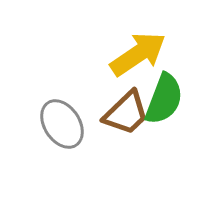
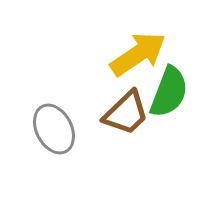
green semicircle: moved 5 px right, 7 px up
gray ellipse: moved 8 px left, 5 px down; rotated 6 degrees clockwise
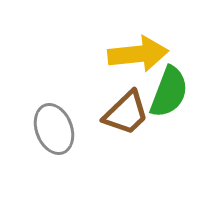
yellow arrow: rotated 28 degrees clockwise
gray ellipse: rotated 6 degrees clockwise
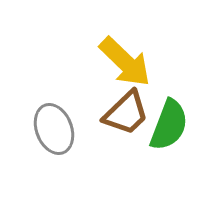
yellow arrow: moved 13 px left, 8 px down; rotated 50 degrees clockwise
green semicircle: moved 33 px down
